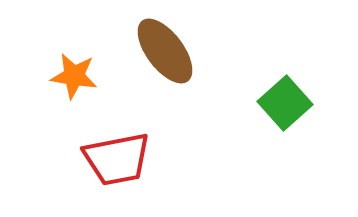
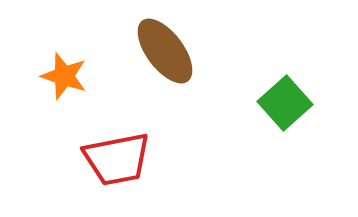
orange star: moved 10 px left; rotated 9 degrees clockwise
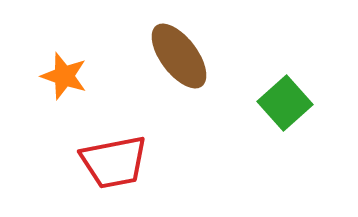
brown ellipse: moved 14 px right, 5 px down
red trapezoid: moved 3 px left, 3 px down
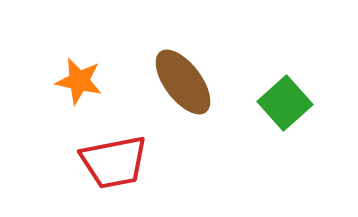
brown ellipse: moved 4 px right, 26 px down
orange star: moved 15 px right, 5 px down; rotated 6 degrees counterclockwise
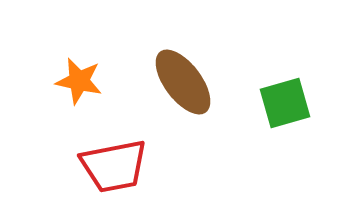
green square: rotated 26 degrees clockwise
red trapezoid: moved 4 px down
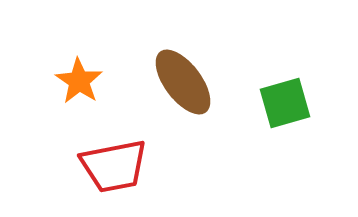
orange star: rotated 21 degrees clockwise
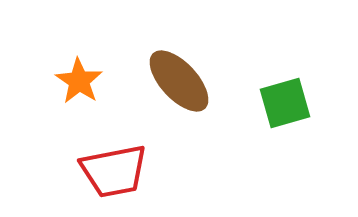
brown ellipse: moved 4 px left, 1 px up; rotated 6 degrees counterclockwise
red trapezoid: moved 5 px down
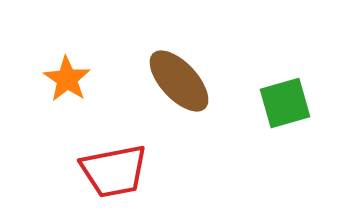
orange star: moved 12 px left, 2 px up
